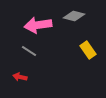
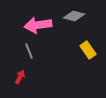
gray line: rotated 35 degrees clockwise
red arrow: rotated 104 degrees clockwise
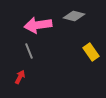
yellow rectangle: moved 3 px right, 2 px down
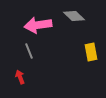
gray diamond: rotated 30 degrees clockwise
yellow rectangle: rotated 24 degrees clockwise
red arrow: rotated 48 degrees counterclockwise
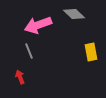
gray diamond: moved 2 px up
pink arrow: rotated 12 degrees counterclockwise
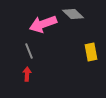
gray diamond: moved 1 px left
pink arrow: moved 5 px right, 1 px up
red arrow: moved 7 px right, 3 px up; rotated 24 degrees clockwise
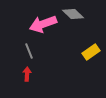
yellow rectangle: rotated 66 degrees clockwise
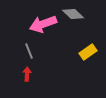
yellow rectangle: moved 3 px left
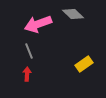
pink arrow: moved 5 px left
yellow rectangle: moved 4 px left, 12 px down
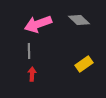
gray diamond: moved 6 px right, 6 px down
gray line: rotated 21 degrees clockwise
red arrow: moved 5 px right
